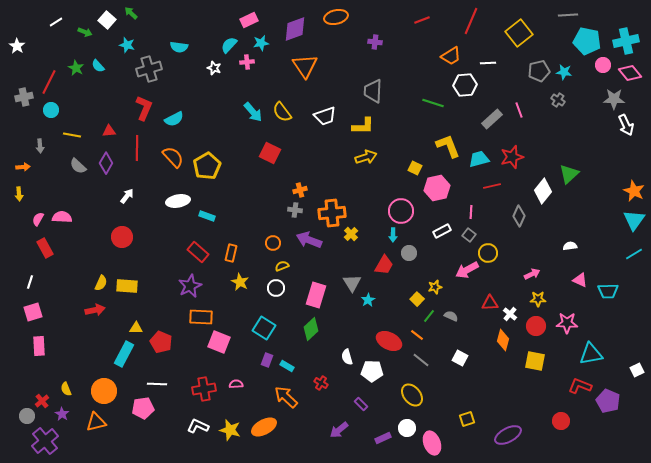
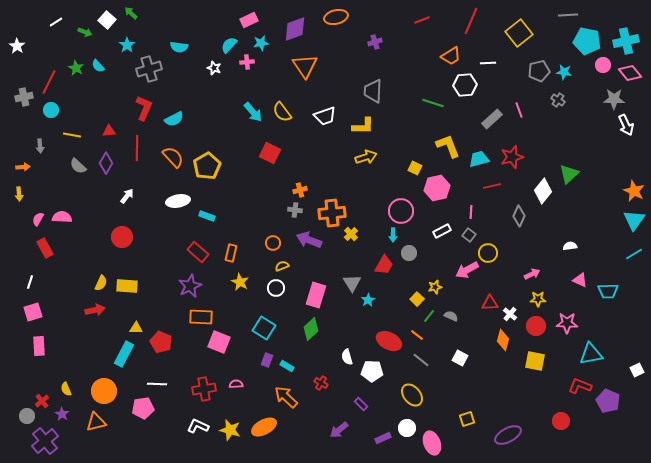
purple cross at (375, 42): rotated 24 degrees counterclockwise
cyan star at (127, 45): rotated 21 degrees clockwise
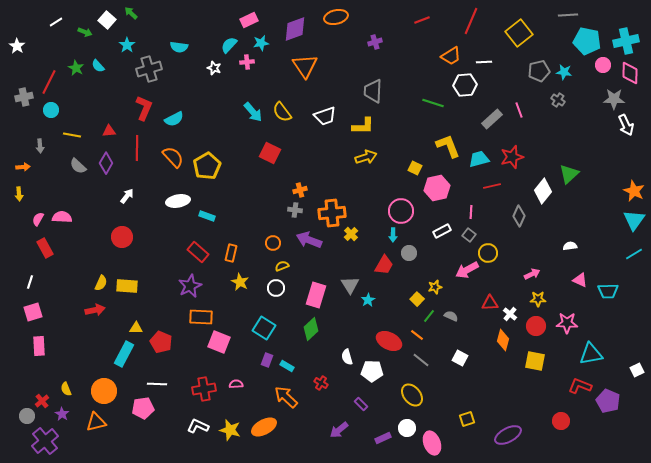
white line at (488, 63): moved 4 px left, 1 px up
pink diamond at (630, 73): rotated 40 degrees clockwise
gray triangle at (352, 283): moved 2 px left, 2 px down
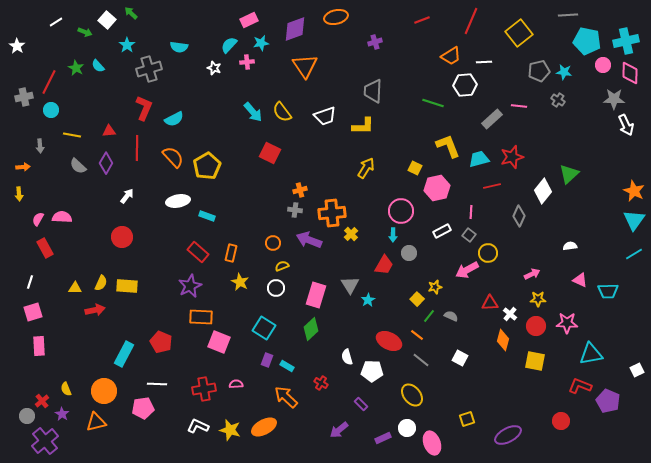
pink line at (519, 110): moved 4 px up; rotated 63 degrees counterclockwise
yellow arrow at (366, 157): moved 11 px down; rotated 40 degrees counterclockwise
yellow triangle at (136, 328): moved 61 px left, 40 px up
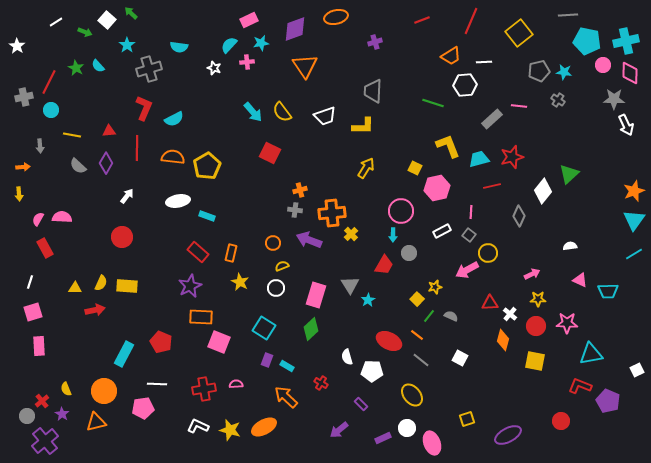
orange semicircle at (173, 157): rotated 40 degrees counterclockwise
orange star at (634, 191): rotated 25 degrees clockwise
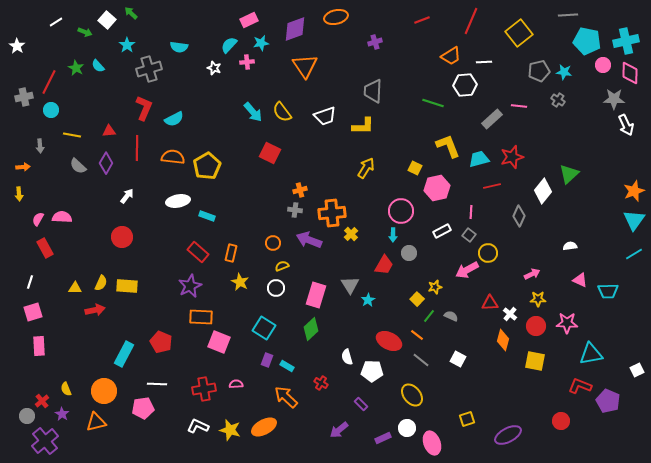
white square at (460, 358): moved 2 px left, 1 px down
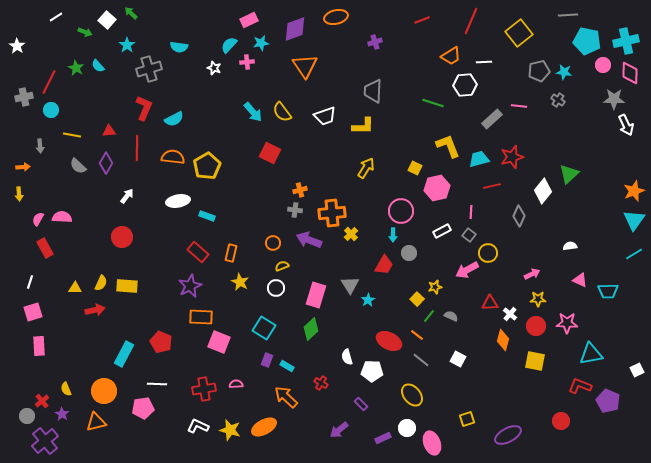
white line at (56, 22): moved 5 px up
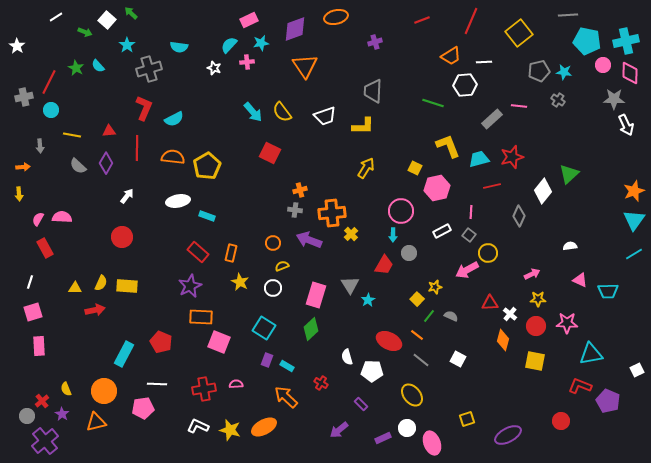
white circle at (276, 288): moved 3 px left
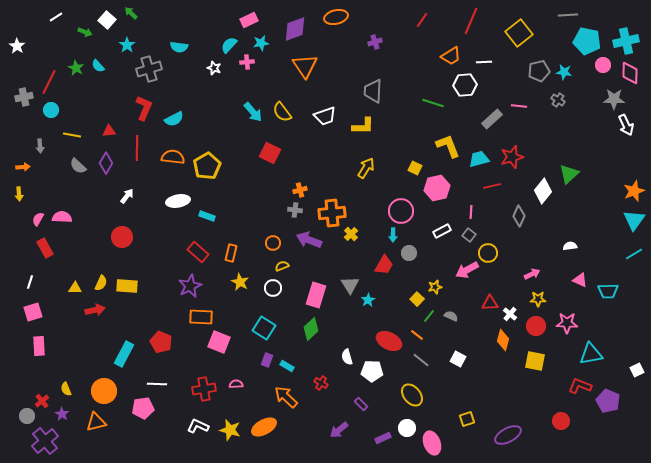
red line at (422, 20): rotated 35 degrees counterclockwise
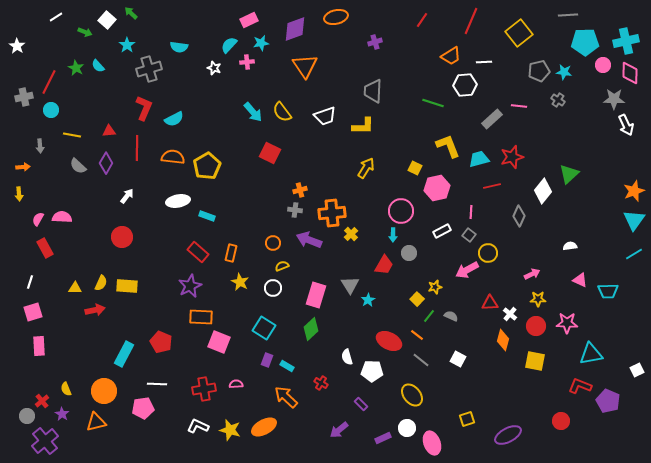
cyan pentagon at (587, 41): moved 2 px left, 1 px down; rotated 12 degrees counterclockwise
